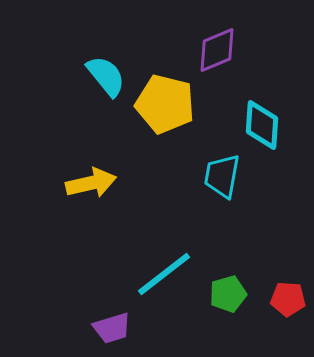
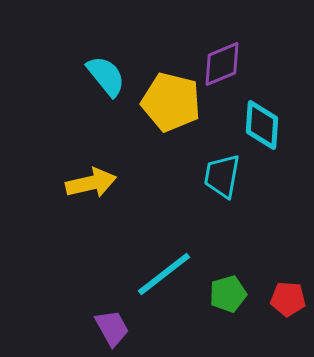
purple diamond: moved 5 px right, 14 px down
yellow pentagon: moved 6 px right, 2 px up
purple trapezoid: rotated 102 degrees counterclockwise
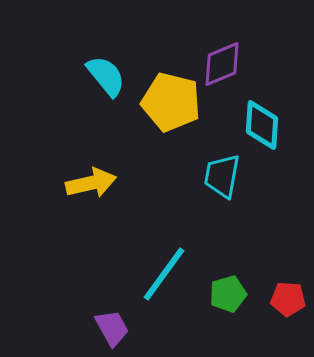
cyan line: rotated 16 degrees counterclockwise
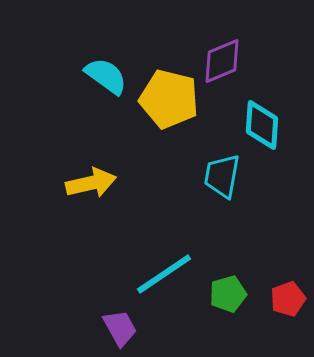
purple diamond: moved 3 px up
cyan semicircle: rotated 15 degrees counterclockwise
yellow pentagon: moved 2 px left, 3 px up
cyan line: rotated 20 degrees clockwise
red pentagon: rotated 24 degrees counterclockwise
purple trapezoid: moved 8 px right
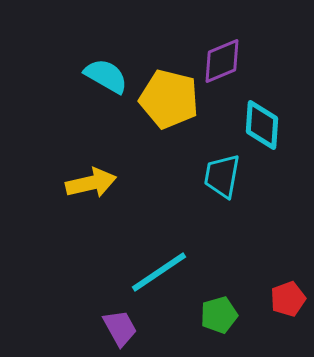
cyan semicircle: rotated 6 degrees counterclockwise
cyan line: moved 5 px left, 2 px up
green pentagon: moved 9 px left, 21 px down
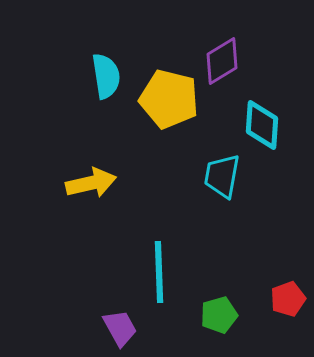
purple diamond: rotated 9 degrees counterclockwise
cyan semicircle: rotated 51 degrees clockwise
cyan line: rotated 58 degrees counterclockwise
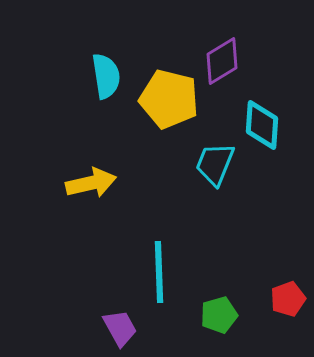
cyan trapezoid: moved 7 px left, 12 px up; rotated 12 degrees clockwise
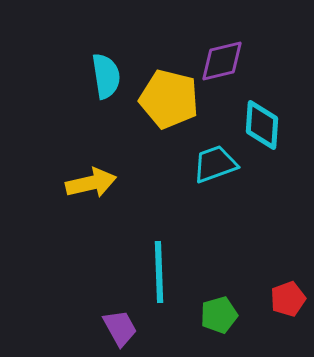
purple diamond: rotated 18 degrees clockwise
cyan trapezoid: rotated 48 degrees clockwise
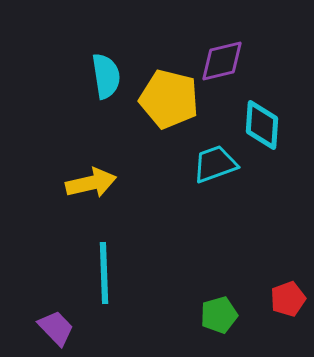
cyan line: moved 55 px left, 1 px down
purple trapezoid: moved 64 px left; rotated 15 degrees counterclockwise
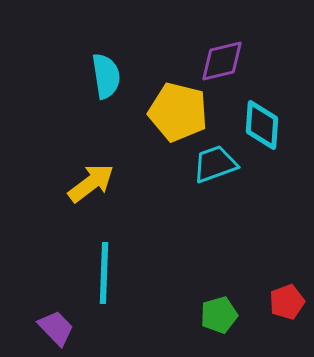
yellow pentagon: moved 9 px right, 13 px down
yellow arrow: rotated 24 degrees counterclockwise
cyan line: rotated 4 degrees clockwise
red pentagon: moved 1 px left, 3 px down
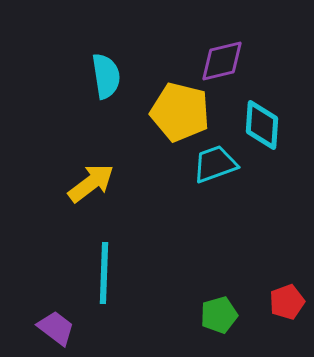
yellow pentagon: moved 2 px right
purple trapezoid: rotated 9 degrees counterclockwise
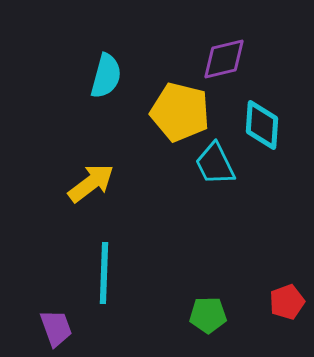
purple diamond: moved 2 px right, 2 px up
cyan semicircle: rotated 24 degrees clockwise
cyan trapezoid: rotated 96 degrees counterclockwise
green pentagon: moved 11 px left; rotated 15 degrees clockwise
purple trapezoid: rotated 33 degrees clockwise
